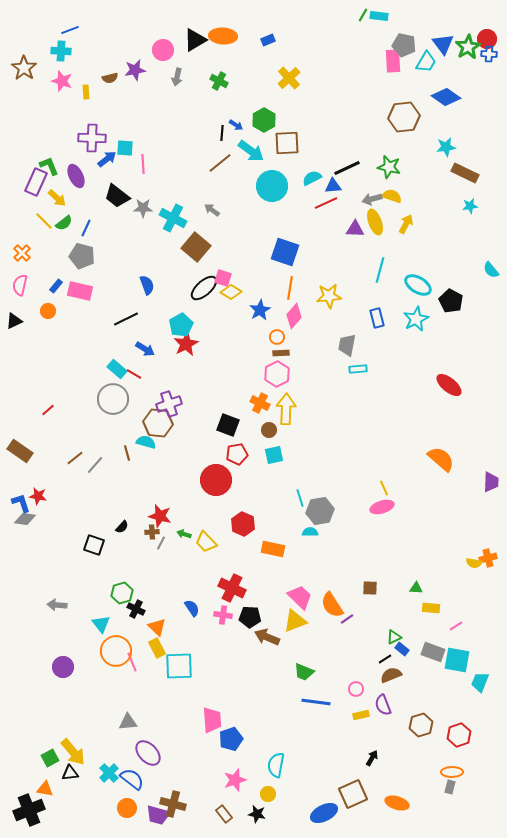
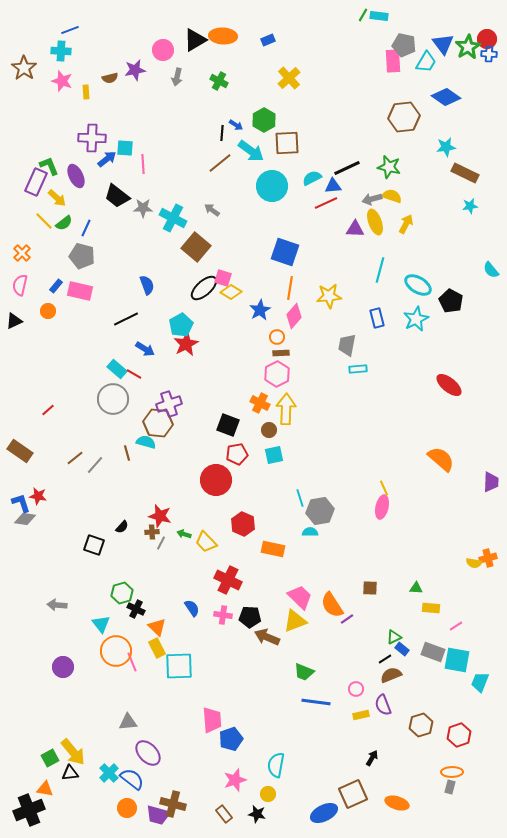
pink ellipse at (382, 507): rotated 60 degrees counterclockwise
red cross at (232, 588): moved 4 px left, 8 px up
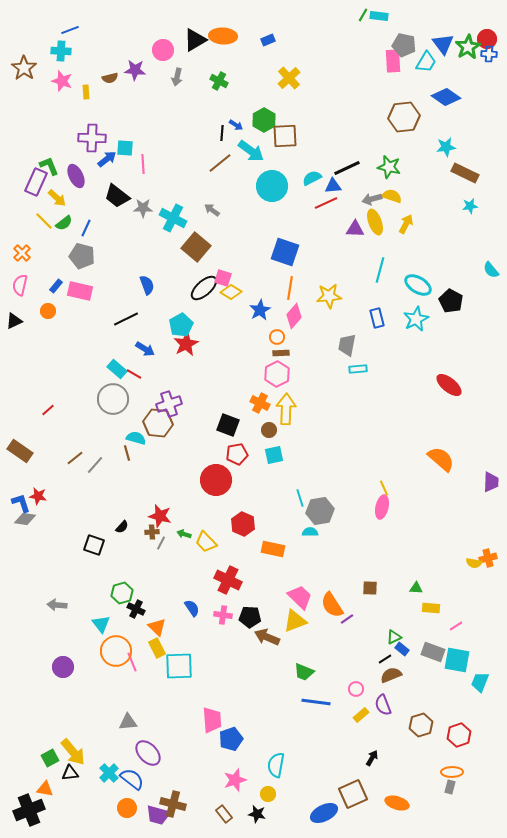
purple star at (135, 70): rotated 15 degrees clockwise
brown square at (287, 143): moved 2 px left, 7 px up
cyan semicircle at (146, 442): moved 10 px left, 4 px up
yellow rectangle at (361, 715): rotated 28 degrees counterclockwise
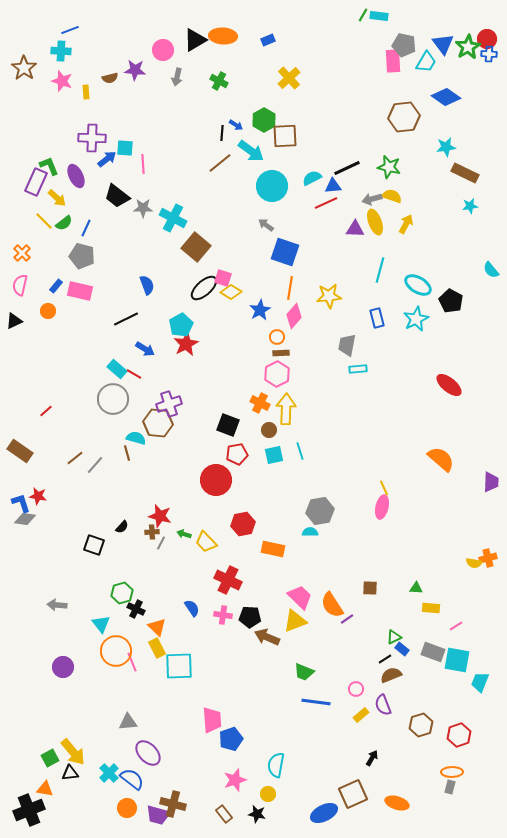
gray arrow at (212, 210): moved 54 px right, 15 px down
red line at (48, 410): moved 2 px left, 1 px down
cyan line at (300, 498): moved 47 px up
red hexagon at (243, 524): rotated 25 degrees clockwise
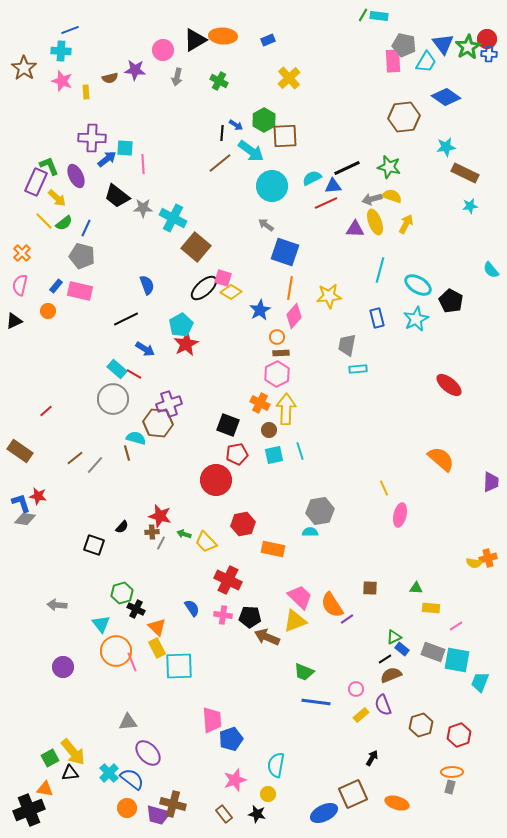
pink ellipse at (382, 507): moved 18 px right, 8 px down
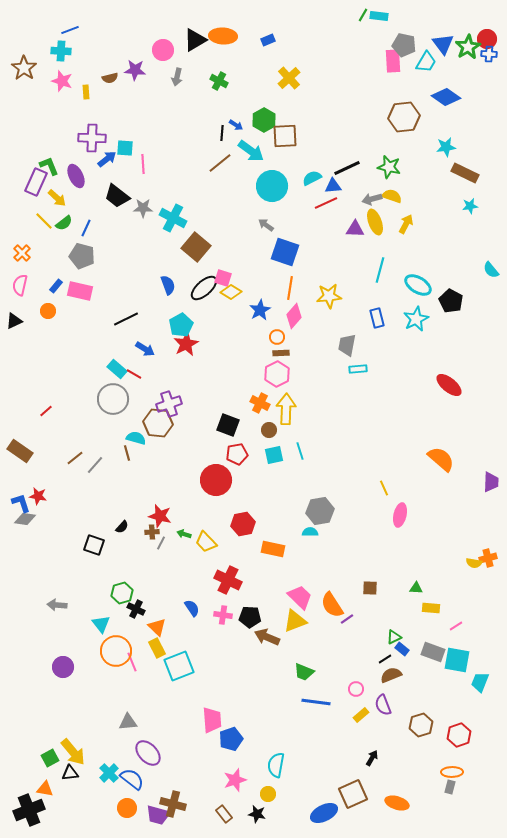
blue semicircle at (147, 285): moved 21 px right
cyan square at (179, 666): rotated 20 degrees counterclockwise
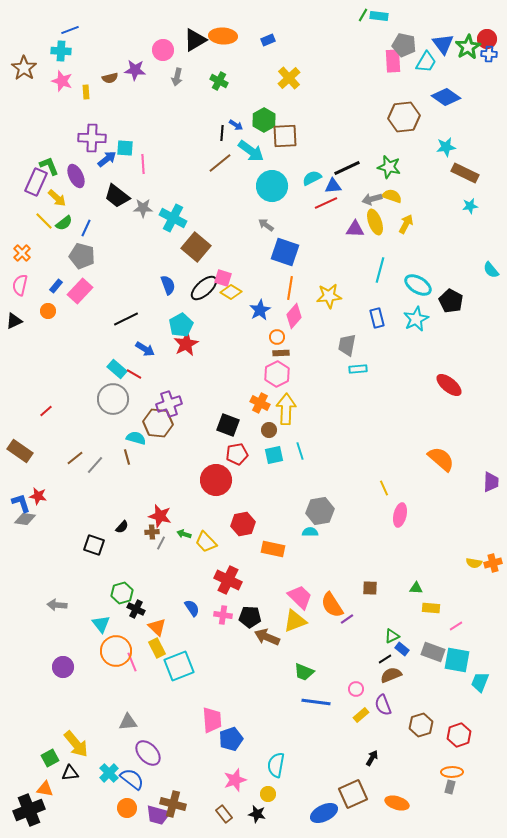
pink rectangle at (80, 291): rotated 60 degrees counterclockwise
brown line at (127, 453): moved 4 px down
orange cross at (488, 558): moved 5 px right, 5 px down
green triangle at (394, 637): moved 2 px left, 1 px up
yellow arrow at (73, 752): moved 3 px right, 8 px up
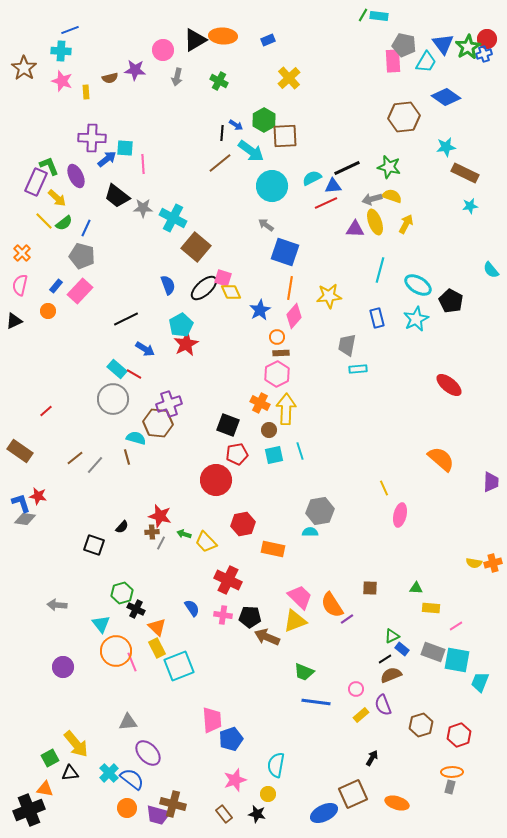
blue cross at (489, 54): moved 5 px left; rotated 21 degrees counterclockwise
yellow diamond at (231, 292): rotated 35 degrees clockwise
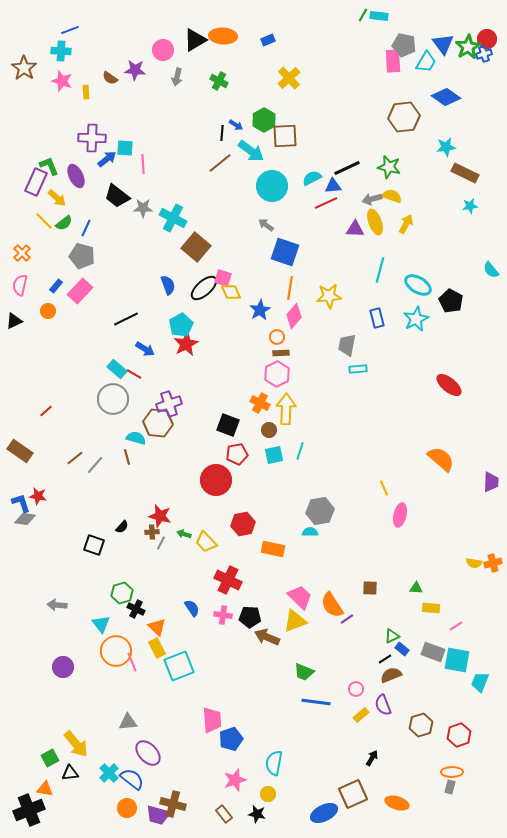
brown semicircle at (110, 78): rotated 49 degrees clockwise
cyan line at (300, 451): rotated 36 degrees clockwise
cyan semicircle at (276, 765): moved 2 px left, 2 px up
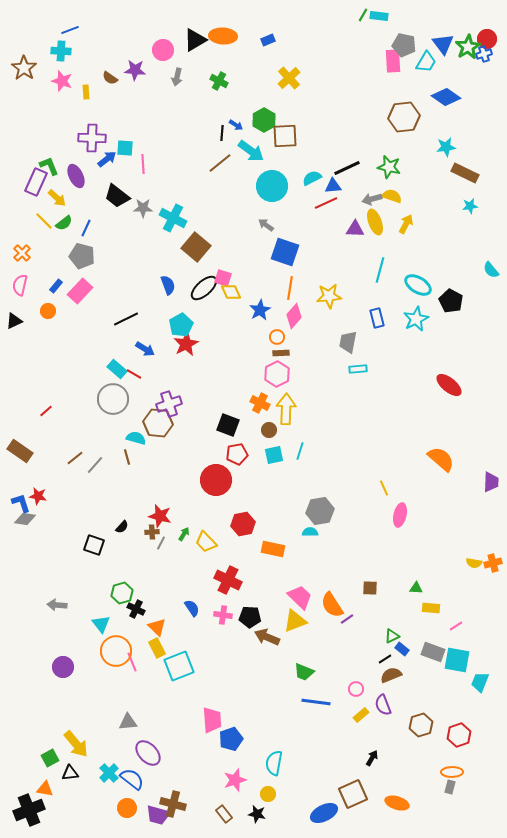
gray trapezoid at (347, 345): moved 1 px right, 3 px up
green arrow at (184, 534): rotated 104 degrees clockwise
